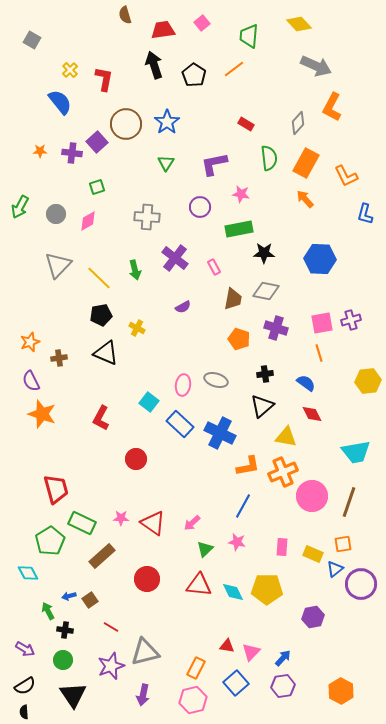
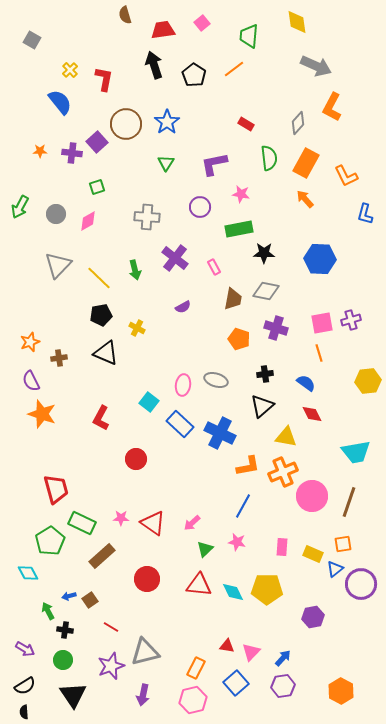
yellow diamond at (299, 24): moved 2 px left, 2 px up; rotated 35 degrees clockwise
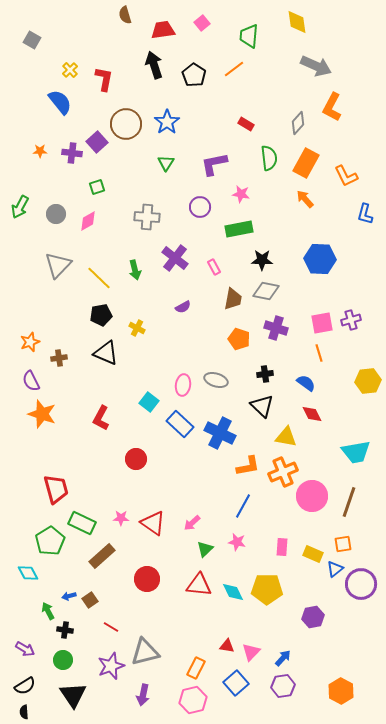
black star at (264, 253): moved 2 px left, 7 px down
black triangle at (262, 406): rotated 35 degrees counterclockwise
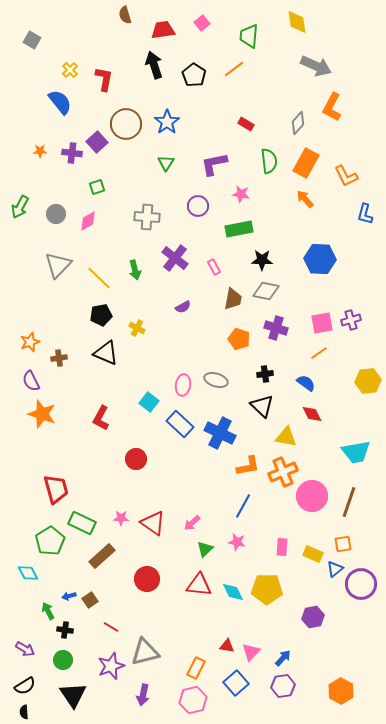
green semicircle at (269, 158): moved 3 px down
purple circle at (200, 207): moved 2 px left, 1 px up
orange line at (319, 353): rotated 72 degrees clockwise
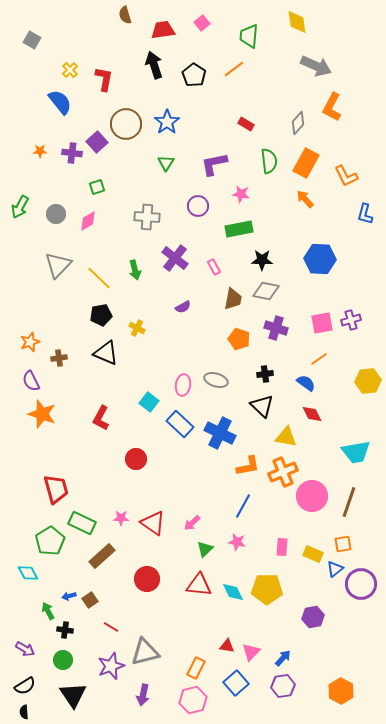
orange line at (319, 353): moved 6 px down
